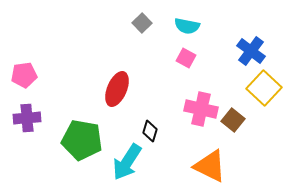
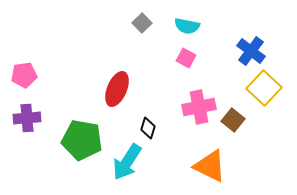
pink cross: moved 2 px left, 2 px up; rotated 24 degrees counterclockwise
black diamond: moved 2 px left, 3 px up
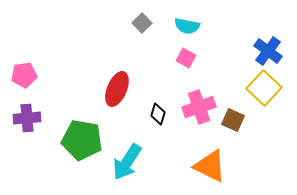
blue cross: moved 17 px right
pink cross: rotated 8 degrees counterclockwise
brown square: rotated 15 degrees counterclockwise
black diamond: moved 10 px right, 14 px up
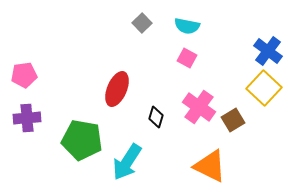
pink square: moved 1 px right
pink cross: rotated 36 degrees counterclockwise
black diamond: moved 2 px left, 3 px down
brown square: rotated 35 degrees clockwise
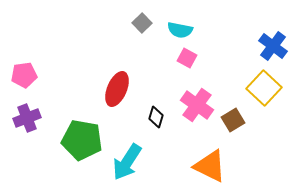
cyan semicircle: moved 7 px left, 4 px down
blue cross: moved 5 px right, 5 px up
pink cross: moved 2 px left, 2 px up
purple cross: rotated 16 degrees counterclockwise
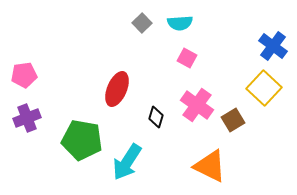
cyan semicircle: moved 7 px up; rotated 15 degrees counterclockwise
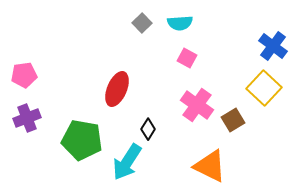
black diamond: moved 8 px left, 12 px down; rotated 15 degrees clockwise
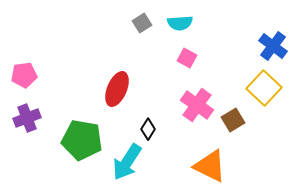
gray square: rotated 12 degrees clockwise
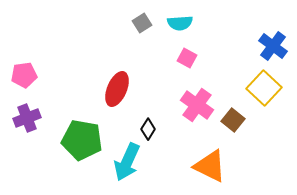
brown square: rotated 20 degrees counterclockwise
cyan arrow: rotated 9 degrees counterclockwise
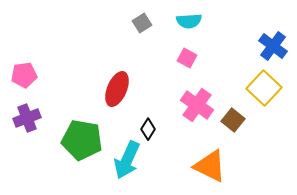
cyan semicircle: moved 9 px right, 2 px up
cyan arrow: moved 2 px up
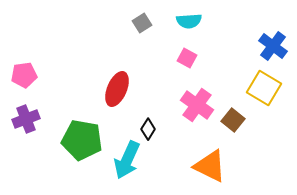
yellow square: rotated 12 degrees counterclockwise
purple cross: moved 1 px left, 1 px down
